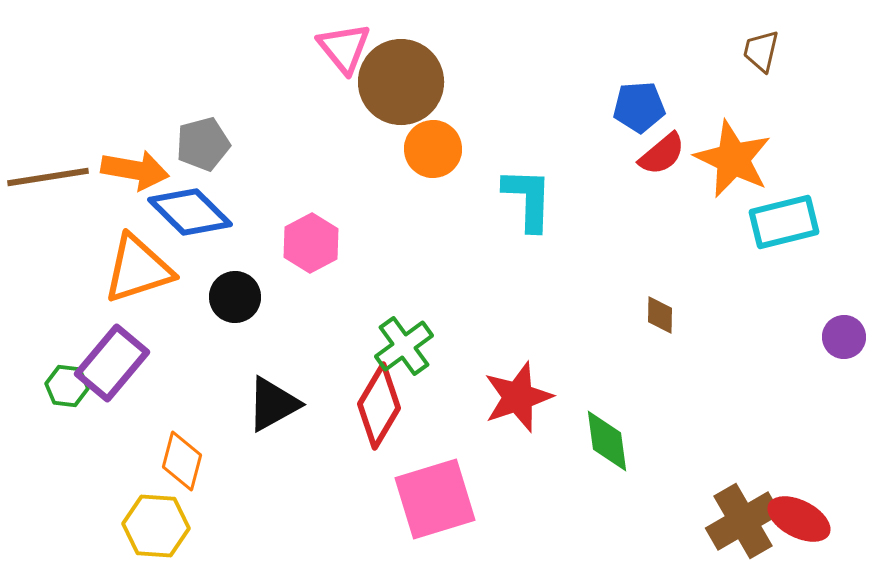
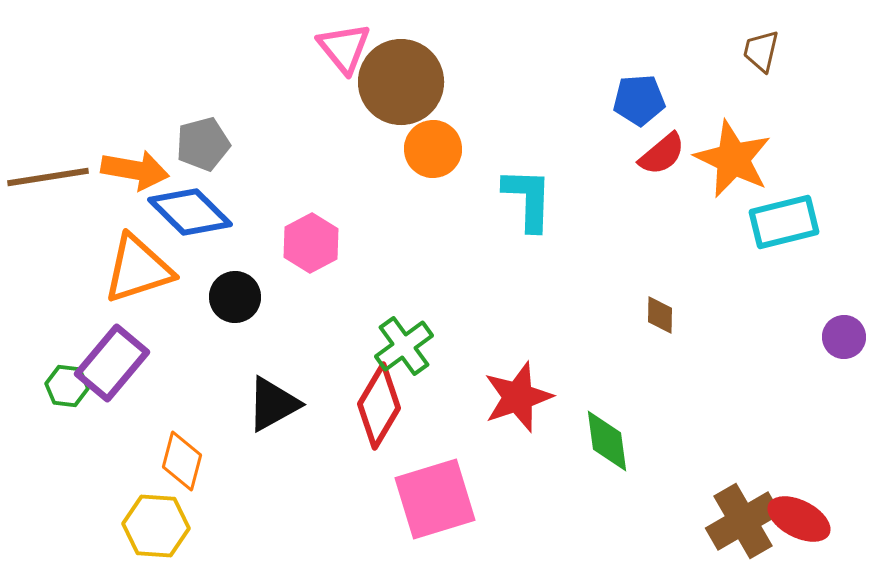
blue pentagon: moved 7 px up
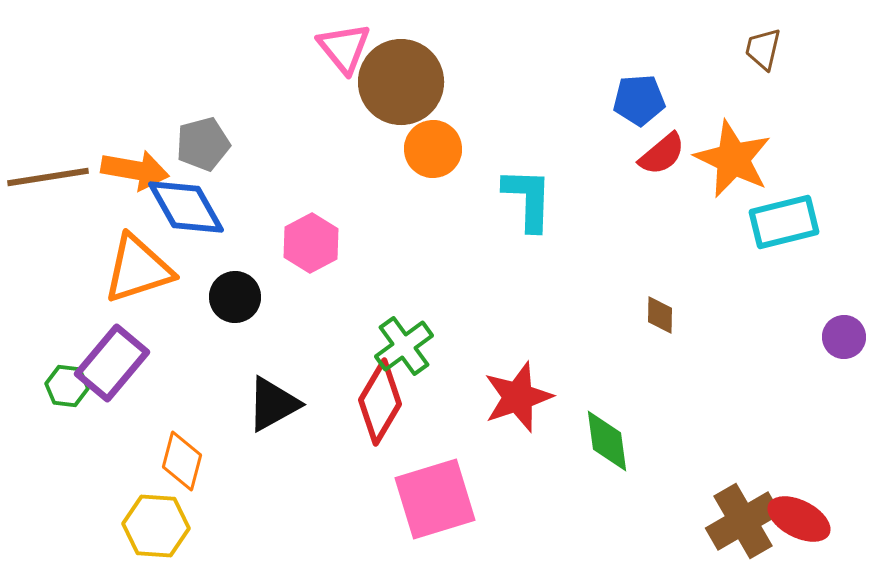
brown trapezoid: moved 2 px right, 2 px up
blue diamond: moved 4 px left, 5 px up; rotated 16 degrees clockwise
red diamond: moved 1 px right, 4 px up
